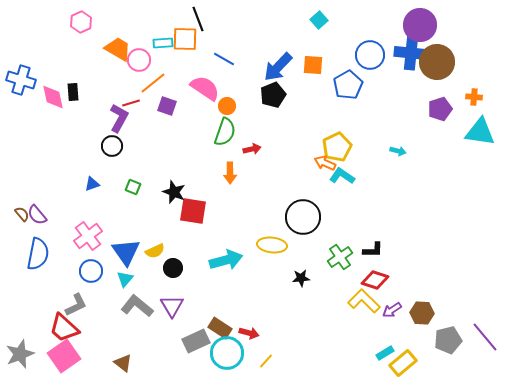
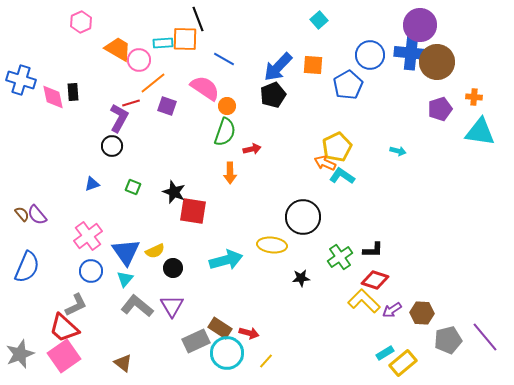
blue semicircle at (38, 254): moved 11 px left, 13 px down; rotated 12 degrees clockwise
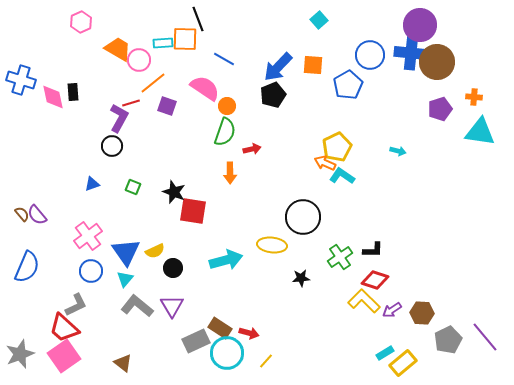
gray pentagon at (448, 340): rotated 12 degrees counterclockwise
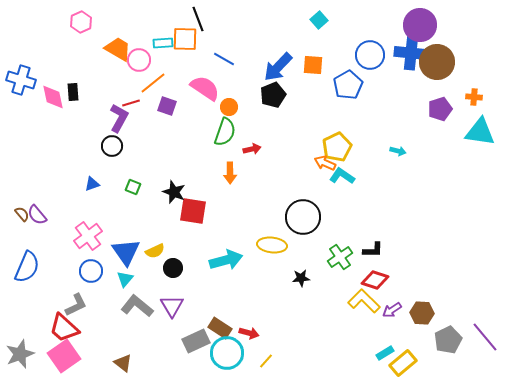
orange circle at (227, 106): moved 2 px right, 1 px down
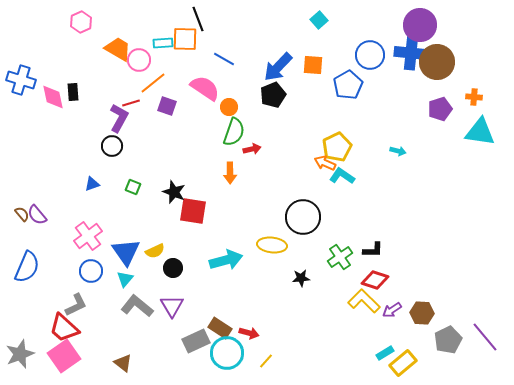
green semicircle at (225, 132): moved 9 px right
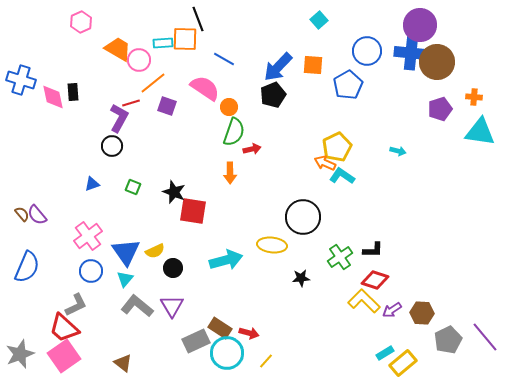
blue circle at (370, 55): moved 3 px left, 4 px up
